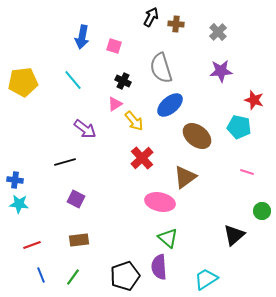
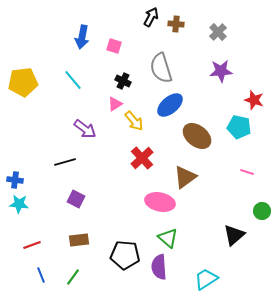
black pentagon: moved 21 px up; rotated 24 degrees clockwise
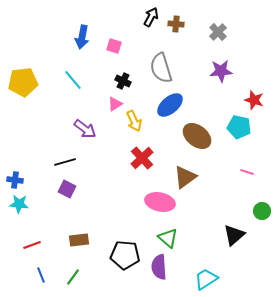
yellow arrow: rotated 15 degrees clockwise
purple square: moved 9 px left, 10 px up
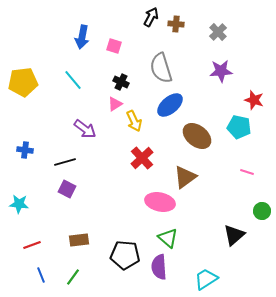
black cross: moved 2 px left, 1 px down
blue cross: moved 10 px right, 30 px up
